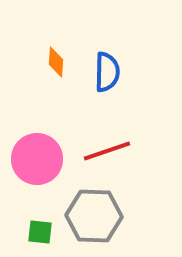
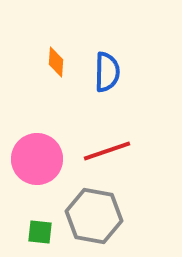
gray hexagon: rotated 8 degrees clockwise
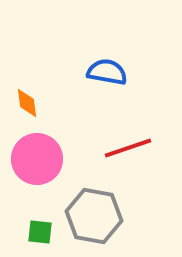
orange diamond: moved 29 px left, 41 px down; rotated 12 degrees counterclockwise
blue semicircle: rotated 81 degrees counterclockwise
red line: moved 21 px right, 3 px up
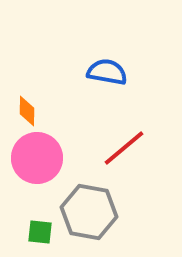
orange diamond: moved 8 px down; rotated 8 degrees clockwise
red line: moved 4 px left; rotated 21 degrees counterclockwise
pink circle: moved 1 px up
gray hexagon: moved 5 px left, 4 px up
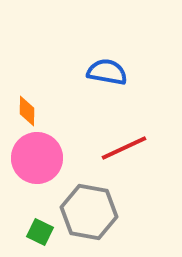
red line: rotated 15 degrees clockwise
green square: rotated 20 degrees clockwise
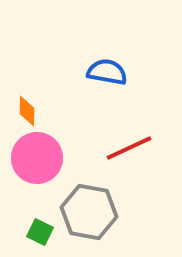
red line: moved 5 px right
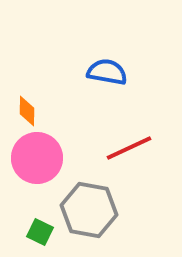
gray hexagon: moved 2 px up
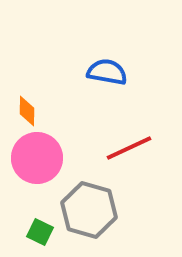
gray hexagon: rotated 6 degrees clockwise
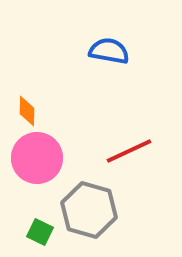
blue semicircle: moved 2 px right, 21 px up
red line: moved 3 px down
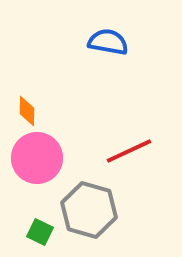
blue semicircle: moved 1 px left, 9 px up
